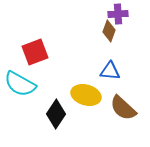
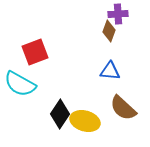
yellow ellipse: moved 1 px left, 26 px down
black diamond: moved 4 px right
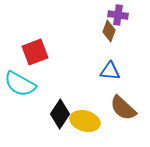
purple cross: moved 1 px down; rotated 12 degrees clockwise
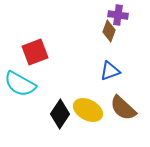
blue triangle: rotated 25 degrees counterclockwise
yellow ellipse: moved 3 px right, 11 px up; rotated 12 degrees clockwise
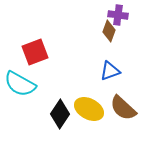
yellow ellipse: moved 1 px right, 1 px up
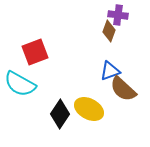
brown semicircle: moved 19 px up
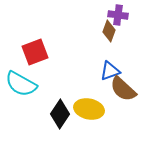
cyan semicircle: moved 1 px right
yellow ellipse: rotated 16 degrees counterclockwise
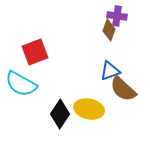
purple cross: moved 1 px left, 1 px down
brown diamond: moved 1 px up
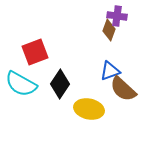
black diamond: moved 30 px up
